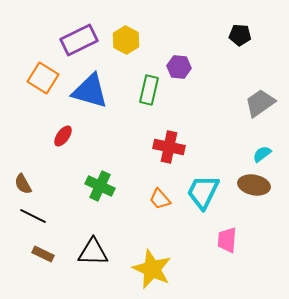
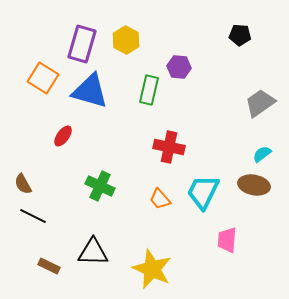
purple rectangle: moved 3 px right, 4 px down; rotated 48 degrees counterclockwise
brown rectangle: moved 6 px right, 12 px down
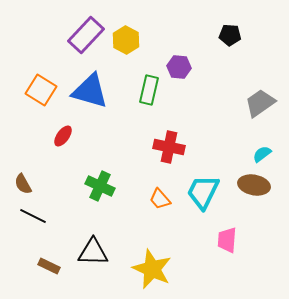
black pentagon: moved 10 px left
purple rectangle: moved 4 px right, 9 px up; rotated 27 degrees clockwise
orange square: moved 2 px left, 12 px down
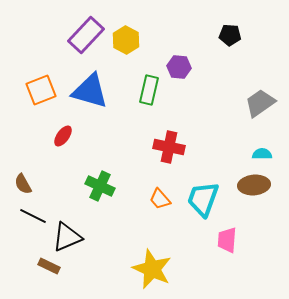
orange square: rotated 36 degrees clockwise
cyan semicircle: rotated 36 degrees clockwise
brown ellipse: rotated 16 degrees counterclockwise
cyan trapezoid: moved 7 px down; rotated 6 degrees counterclockwise
black triangle: moved 26 px left, 15 px up; rotated 24 degrees counterclockwise
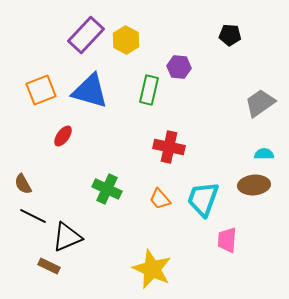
cyan semicircle: moved 2 px right
green cross: moved 7 px right, 3 px down
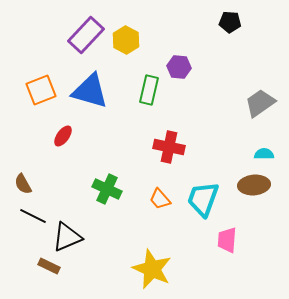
black pentagon: moved 13 px up
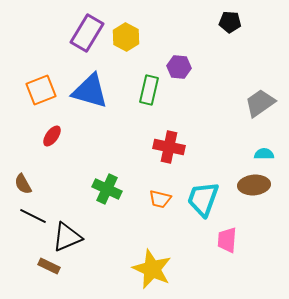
purple rectangle: moved 1 px right, 2 px up; rotated 12 degrees counterclockwise
yellow hexagon: moved 3 px up
red ellipse: moved 11 px left
orange trapezoid: rotated 35 degrees counterclockwise
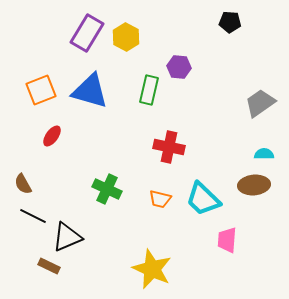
cyan trapezoid: rotated 66 degrees counterclockwise
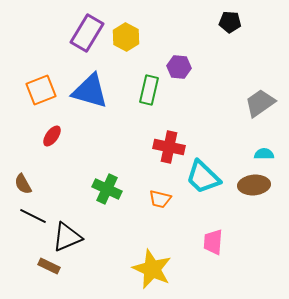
cyan trapezoid: moved 22 px up
pink trapezoid: moved 14 px left, 2 px down
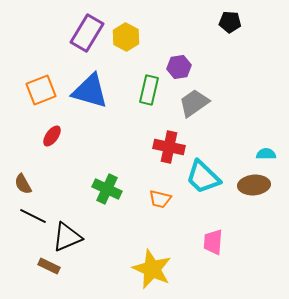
purple hexagon: rotated 15 degrees counterclockwise
gray trapezoid: moved 66 px left
cyan semicircle: moved 2 px right
